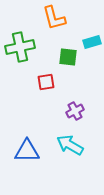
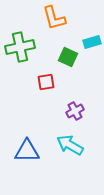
green square: rotated 18 degrees clockwise
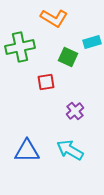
orange L-shape: rotated 44 degrees counterclockwise
purple cross: rotated 12 degrees counterclockwise
cyan arrow: moved 5 px down
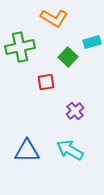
green square: rotated 18 degrees clockwise
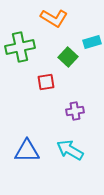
purple cross: rotated 30 degrees clockwise
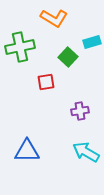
purple cross: moved 5 px right
cyan arrow: moved 16 px right, 2 px down
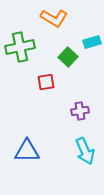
cyan arrow: moved 1 px left, 1 px up; rotated 144 degrees counterclockwise
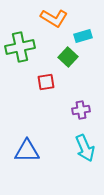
cyan rectangle: moved 9 px left, 6 px up
purple cross: moved 1 px right, 1 px up
cyan arrow: moved 3 px up
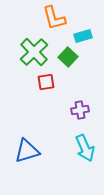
orange L-shape: rotated 44 degrees clockwise
green cross: moved 14 px right, 5 px down; rotated 32 degrees counterclockwise
purple cross: moved 1 px left
blue triangle: rotated 16 degrees counterclockwise
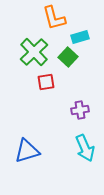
cyan rectangle: moved 3 px left, 1 px down
